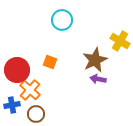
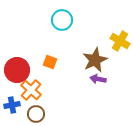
orange cross: moved 1 px right
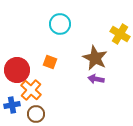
cyan circle: moved 2 px left, 4 px down
yellow cross: moved 7 px up
brown star: moved 2 px up; rotated 20 degrees counterclockwise
purple arrow: moved 2 px left
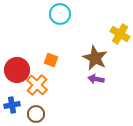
cyan circle: moved 10 px up
orange square: moved 1 px right, 2 px up
orange cross: moved 6 px right, 5 px up
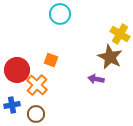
brown star: moved 15 px right, 1 px up
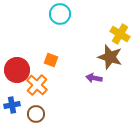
brown star: rotated 10 degrees counterclockwise
purple arrow: moved 2 px left, 1 px up
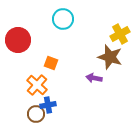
cyan circle: moved 3 px right, 5 px down
yellow cross: rotated 30 degrees clockwise
orange square: moved 3 px down
red circle: moved 1 px right, 30 px up
blue cross: moved 36 px right
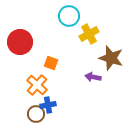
cyan circle: moved 6 px right, 3 px up
yellow cross: moved 31 px left
red circle: moved 2 px right, 2 px down
brown star: moved 1 px right, 1 px down
purple arrow: moved 1 px left, 1 px up
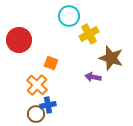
red circle: moved 1 px left, 2 px up
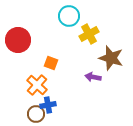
red circle: moved 1 px left
